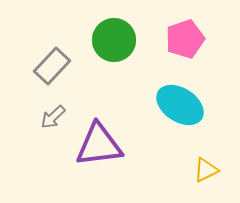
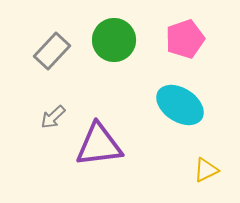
gray rectangle: moved 15 px up
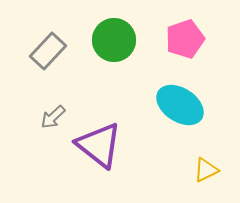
gray rectangle: moved 4 px left
purple triangle: rotated 45 degrees clockwise
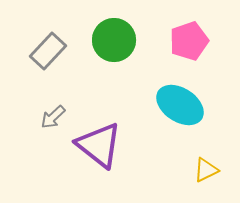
pink pentagon: moved 4 px right, 2 px down
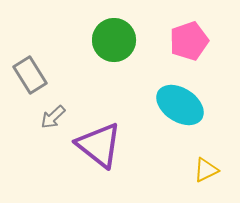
gray rectangle: moved 18 px left, 24 px down; rotated 75 degrees counterclockwise
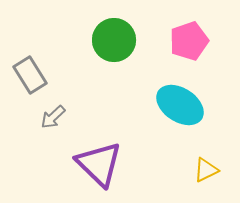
purple triangle: moved 19 px down; rotated 6 degrees clockwise
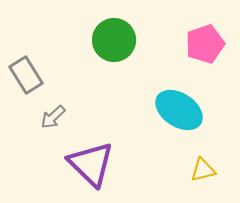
pink pentagon: moved 16 px right, 3 px down
gray rectangle: moved 4 px left
cyan ellipse: moved 1 px left, 5 px down
purple triangle: moved 8 px left
yellow triangle: moved 3 px left; rotated 12 degrees clockwise
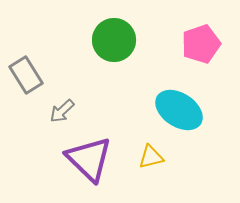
pink pentagon: moved 4 px left
gray arrow: moved 9 px right, 6 px up
purple triangle: moved 2 px left, 5 px up
yellow triangle: moved 52 px left, 13 px up
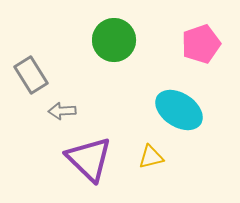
gray rectangle: moved 5 px right
gray arrow: rotated 40 degrees clockwise
